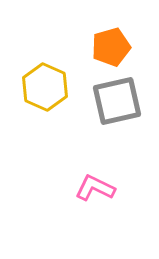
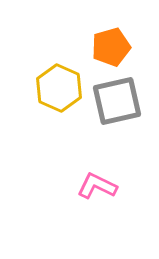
yellow hexagon: moved 14 px right, 1 px down
pink L-shape: moved 2 px right, 2 px up
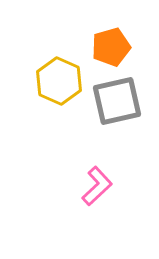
yellow hexagon: moved 7 px up
pink L-shape: rotated 111 degrees clockwise
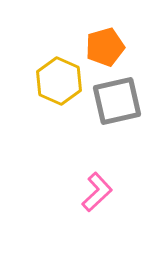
orange pentagon: moved 6 px left
pink L-shape: moved 6 px down
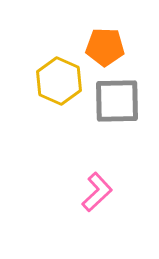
orange pentagon: rotated 18 degrees clockwise
gray square: rotated 12 degrees clockwise
